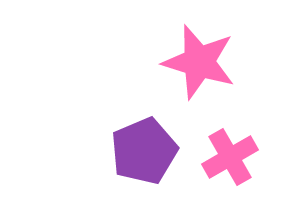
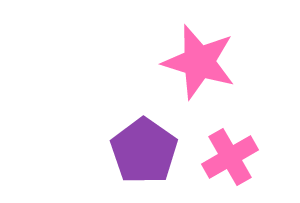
purple pentagon: rotated 14 degrees counterclockwise
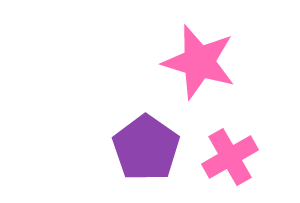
purple pentagon: moved 2 px right, 3 px up
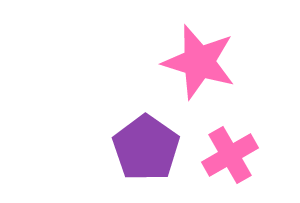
pink cross: moved 2 px up
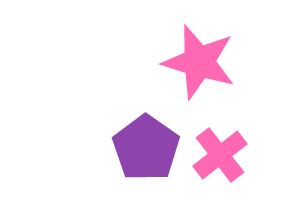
pink cross: moved 10 px left; rotated 8 degrees counterclockwise
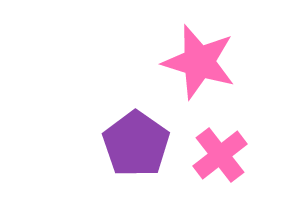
purple pentagon: moved 10 px left, 4 px up
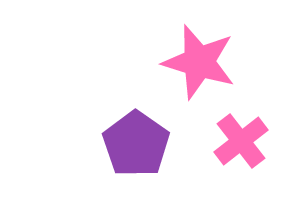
pink cross: moved 21 px right, 14 px up
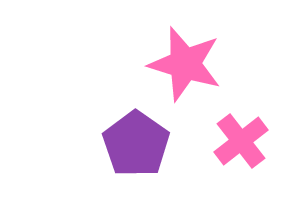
pink star: moved 14 px left, 2 px down
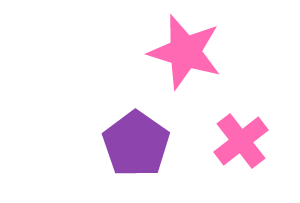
pink star: moved 12 px up
